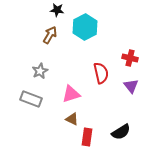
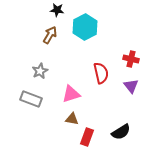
red cross: moved 1 px right, 1 px down
brown triangle: rotated 16 degrees counterclockwise
red rectangle: rotated 12 degrees clockwise
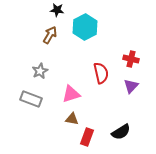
purple triangle: rotated 21 degrees clockwise
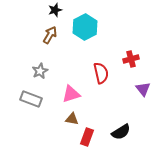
black star: moved 2 px left; rotated 24 degrees counterclockwise
red cross: rotated 28 degrees counterclockwise
purple triangle: moved 12 px right, 3 px down; rotated 21 degrees counterclockwise
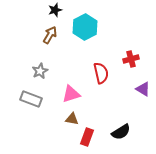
purple triangle: rotated 21 degrees counterclockwise
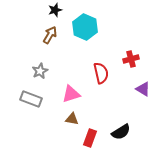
cyan hexagon: rotated 10 degrees counterclockwise
red rectangle: moved 3 px right, 1 px down
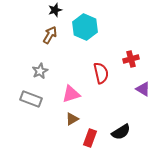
brown triangle: rotated 40 degrees counterclockwise
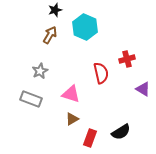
red cross: moved 4 px left
pink triangle: rotated 36 degrees clockwise
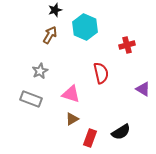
red cross: moved 14 px up
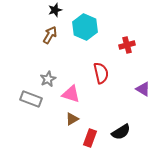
gray star: moved 8 px right, 8 px down
